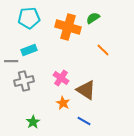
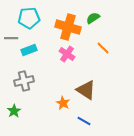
orange line: moved 2 px up
gray line: moved 23 px up
pink cross: moved 6 px right, 24 px up
green star: moved 19 px left, 11 px up
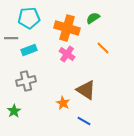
orange cross: moved 1 px left, 1 px down
gray cross: moved 2 px right
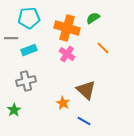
brown triangle: rotated 10 degrees clockwise
green star: moved 1 px up
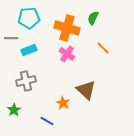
green semicircle: rotated 32 degrees counterclockwise
blue line: moved 37 px left
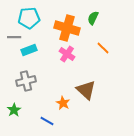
gray line: moved 3 px right, 1 px up
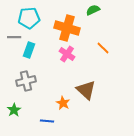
green semicircle: moved 8 px up; rotated 40 degrees clockwise
cyan rectangle: rotated 49 degrees counterclockwise
blue line: rotated 24 degrees counterclockwise
